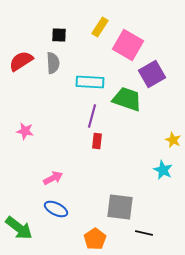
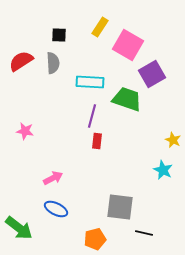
orange pentagon: rotated 20 degrees clockwise
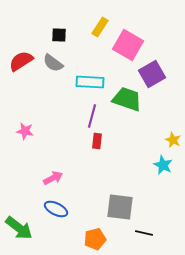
gray semicircle: rotated 130 degrees clockwise
cyan star: moved 5 px up
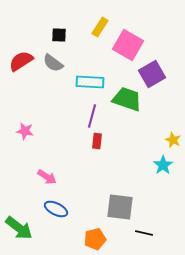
cyan star: rotated 12 degrees clockwise
pink arrow: moved 6 px left, 1 px up; rotated 60 degrees clockwise
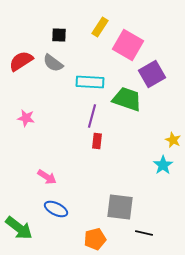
pink star: moved 1 px right, 13 px up
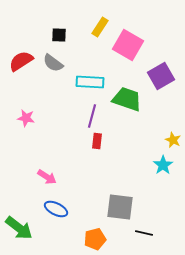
purple square: moved 9 px right, 2 px down
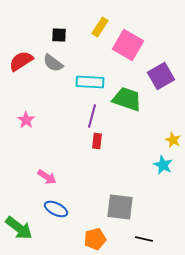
pink star: moved 2 px down; rotated 24 degrees clockwise
cyan star: rotated 12 degrees counterclockwise
black line: moved 6 px down
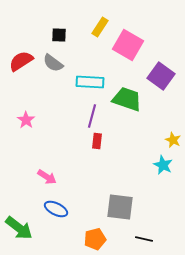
purple square: rotated 24 degrees counterclockwise
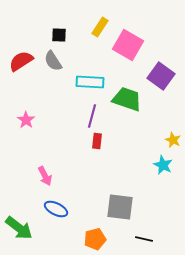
gray semicircle: moved 2 px up; rotated 20 degrees clockwise
pink arrow: moved 2 px left, 1 px up; rotated 30 degrees clockwise
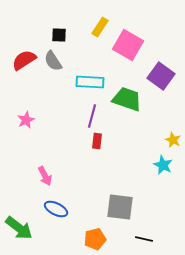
red semicircle: moved 3 px right, 1 px up
pink star: rotated 12 degrees clockwise
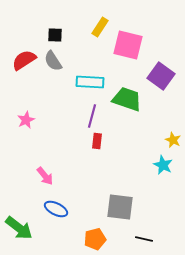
black square: moved 4 px left
pink square: rotated 16 degrees counterclockwise
pink arrow: rotated 12 degrees counterclockwise
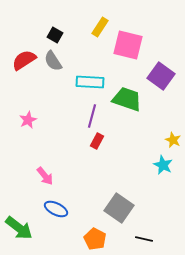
black square: rotated 28 degrees clockwise
pink star: moved 2 px right
red rectangle: rotated 21 degrees clockwise
gray square: moved 1 px left, 1 px down; rotated 28 degrees clockwise
orange pentagon: rotated 30 degrees counterclockwise
